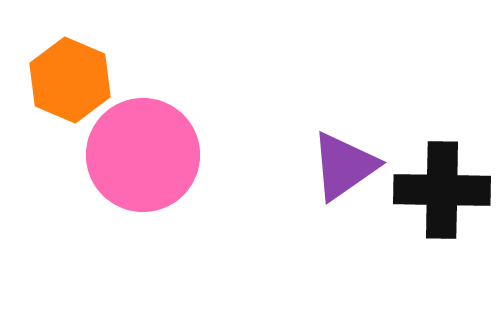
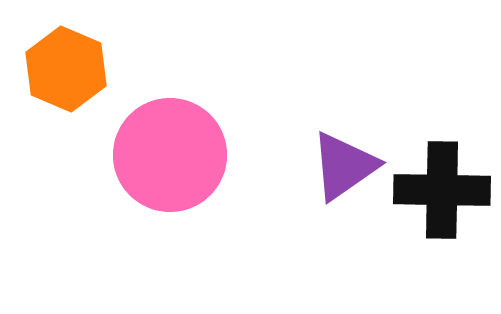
orange hexagon: moved 4 px left, 11 px up
pink circle: moved 27 px right
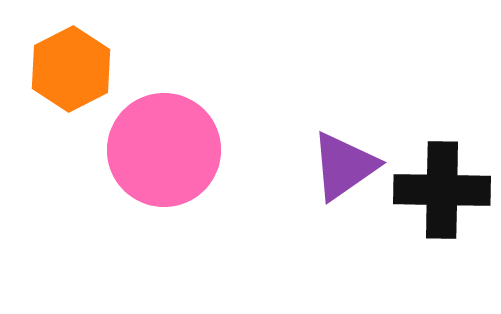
orange hexagon: moved 5 px right; rotated 10 degrees clockwise
pink circle: moved 6 px left, 5 px up
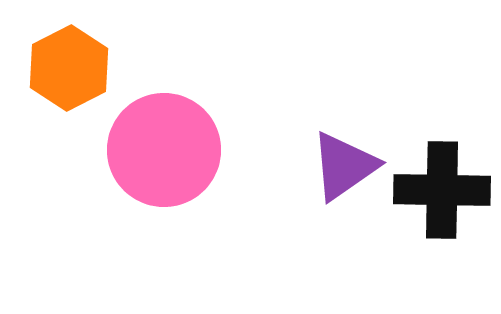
orange hexagon: moved 2 px left, 1 px up
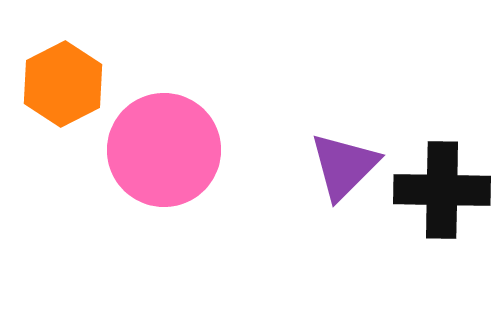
orange hexagon: moved 6 px left, 16 px down
purple triangle: rotated 10 degrees counterclockwise
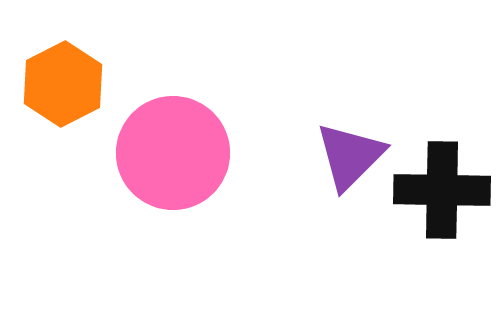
pink circle: moved 9 px right, 3 px down
purple triangle: moved 6 px right, 10 px up
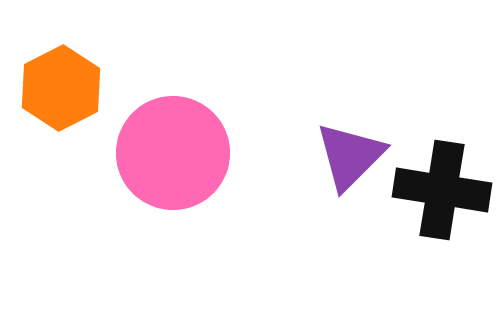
orange hexagon: moved 2 px left, 4 px down
black cross: rotated 8 degrees clockwise
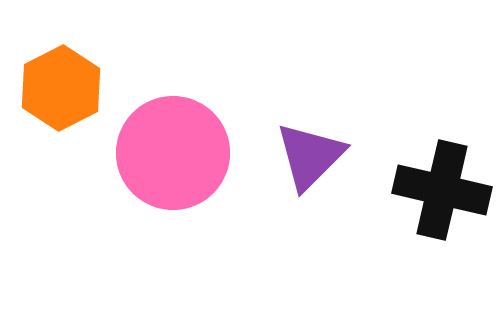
purple triangle: moved 40 px left
black cross: rotated 4 degrees clockwise
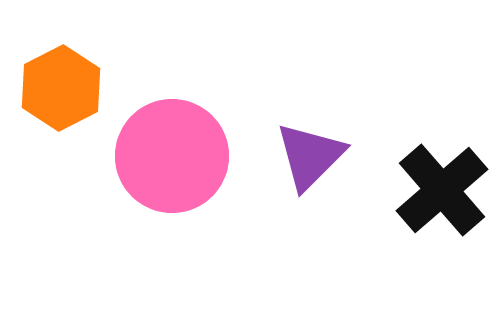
pink circle: moved 1 px left, 3 px down
black cross: rotated 36 degrees clockwise
